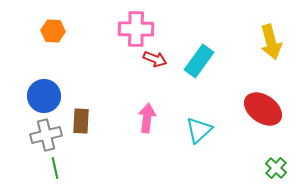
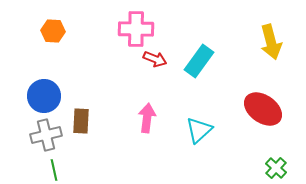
green line: moved 1 px left, 2 px down
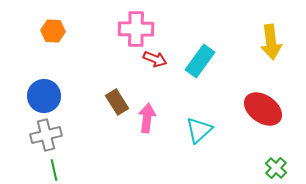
yellow arrow: rotated 8 degrees clockwise
cyan rectangle: moved 1 px right
brown rectangle: moved 36 px right, 19 px up; rotated 35 degrees counterclockwise
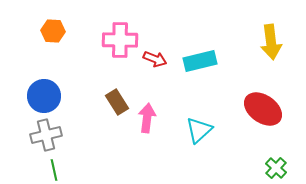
pink cross: moved 16 px left, 11 px down
cyan rectangle: rotated 40 degrees clockwise
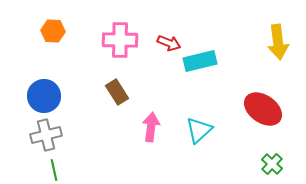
yellow arrow: moved 7 px right
red arrow: moved 14 px right, 16 px up
brown rectangle: moved 10 px up
pink arrow: moved 4 px right, 9 px down
green cross: moved 4 px left, 4 px up
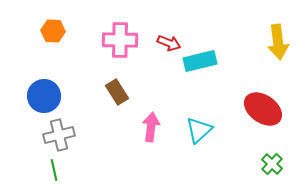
gray cross: moved 13 px right
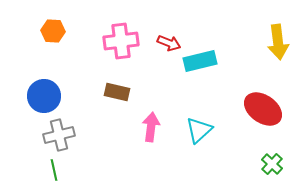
pink cross: moved 1 px right, 1 px down; rotated 8 degrees counterclockwise
brown rectangle: rotated 45 degrees counterclockwise
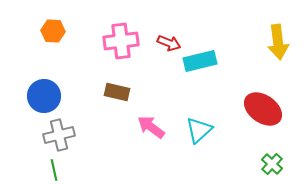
pink arrow: rotated 60 degrees counterclockwise
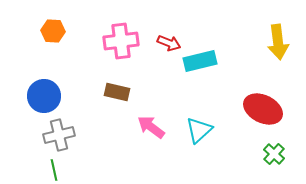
red ellipse: rotated 9 degrees counterclockwise
green cross: moved 2 px right, 10 px up
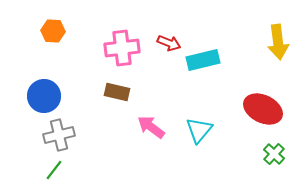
pink cross: moved 1 px right, 7 px down
cyan rectangle: moved 3 px right, 1 px up
cyan triangle: rotated 8 degrees counterclockwise
green line: rotated 50 degrees clockwise
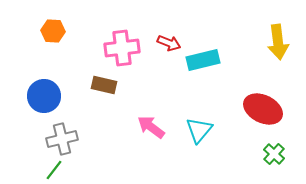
brown rectangle: moved 13 px left, 7 px up
gray cross: moved 3 px right, 4 px down
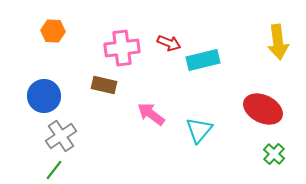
pink arrow: moved 13 px up
gray cross: moved 1 px left, 3 px up; rotated 20 degrees counterclockwise
